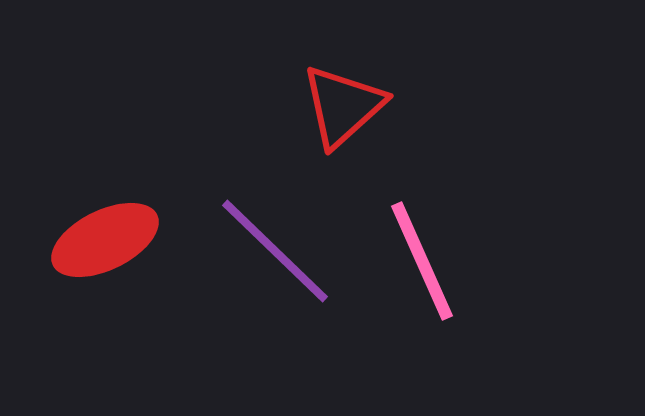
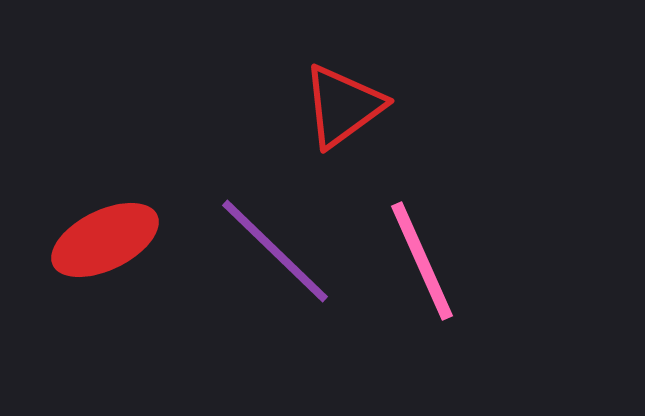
red triangle: rotated 6 degrees clockwise
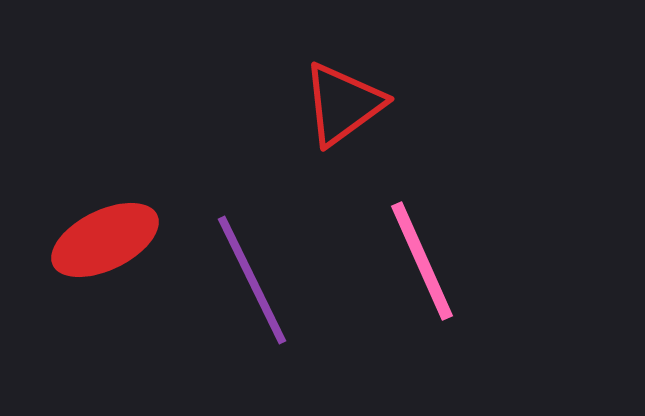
red triangle: moved 2 px up
purple line: moved 23 px left, 29 px down; rotated 20 degrees clockwise
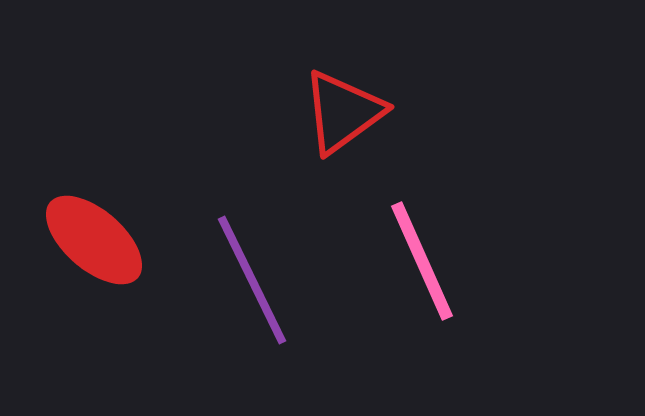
red triangle: moved 8 px down
red ellipse: moved 11 px left; rotated 67 degrees clockwise
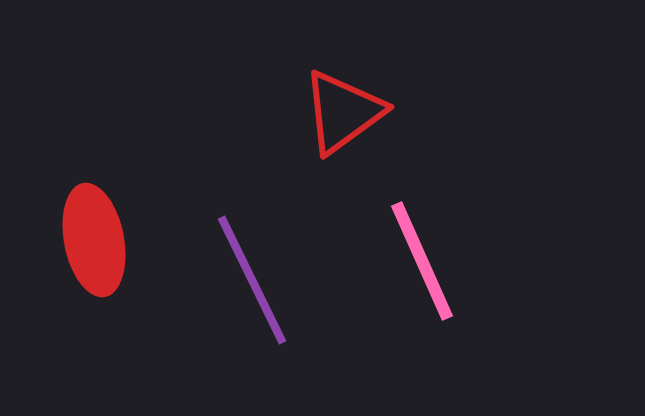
red ellipse: rotated 38 degrees clockwise
